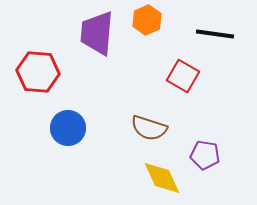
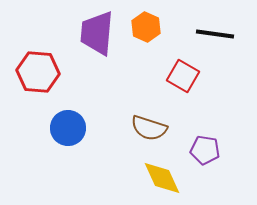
orange hexagon: moved 1 px left, 7 px down; rotated 12 degrees counterclockwise
purple pentagon: moved 5 px up
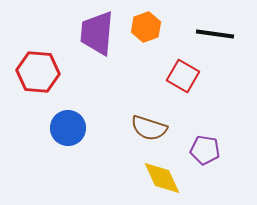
orange hexagon: rotated 16 degrees clockwise
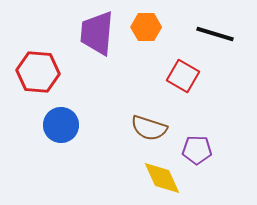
orange hexagon: rotated 20 degrees clockwise
black line: rotated 9 degrees clockwise
blue circle: moved 7 px left, 3 px up
purple pentagon: moved 8 px left; rotated 8 degrees counterclockwise
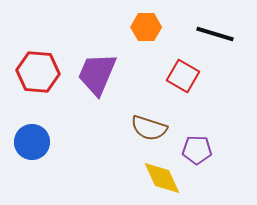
purple trapezoid: moved 41 px down; rotated 18 degrees clockwise
blue circle: moved 29 px left, 17 px down
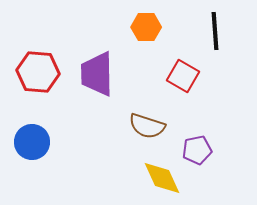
black line: moved 3 px up; rotated 69 degrees clockwise
purple trapezoid: rotated 24 degrees counterclockwise
brown semicircle: moved 2 px left, 2 px up
purple pentagon: rotated 12 degrees counterclockwise
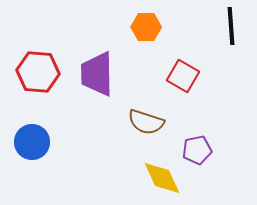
black line: moved 16 px right, 5 px up
brown semicircle: moved 1 px left, 4 px up
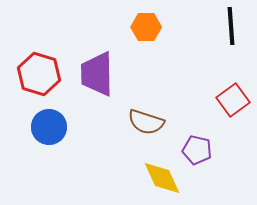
red hexagon: moved 1 px right, 2 px down; rotated 12 degrees clockwise
red square: moved 50 px right, 24 px down; rotated 24 degrees clockwise
blue circle: moved 17 px right, 15 px up
purple pentagon: rotated 24 degrees clockwise
